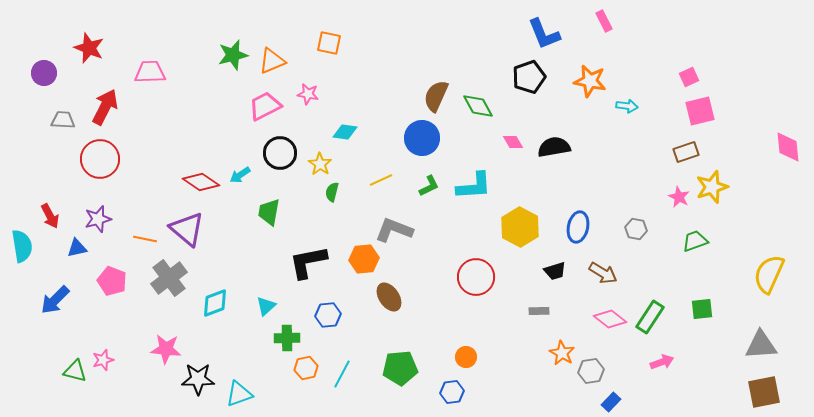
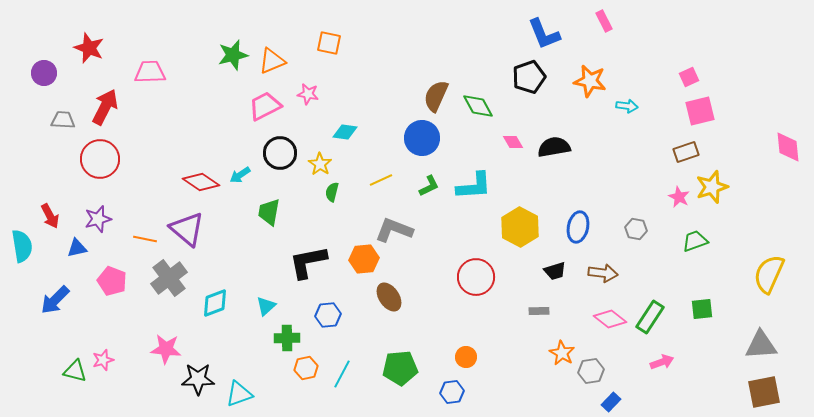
brown arrow at (603, 273): rotated 24 degrees counterclockwise
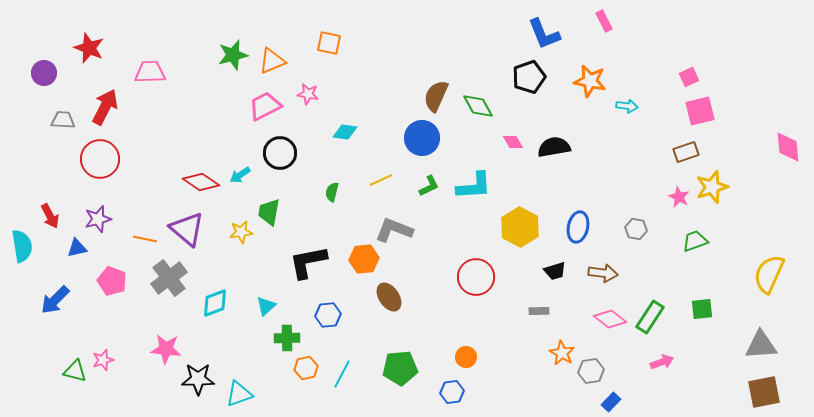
yellow star at (320, 164): moved 79 px left, 68 px down; rotated 30 degrees clockwise
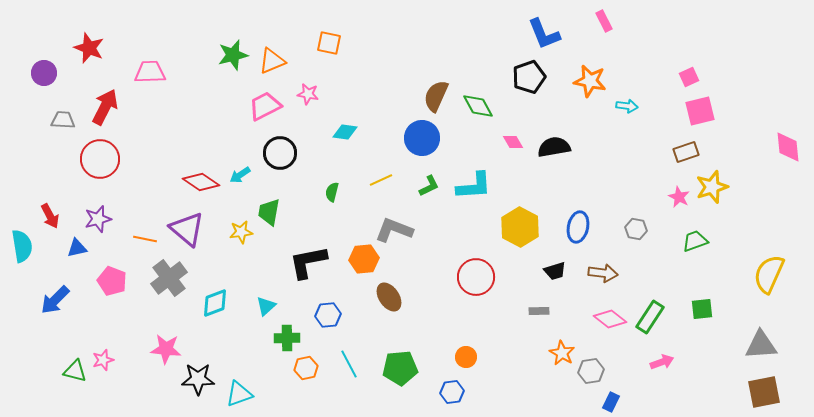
cyan line at (342, 374): moved 7 px right, 10 px up; rotated 56 degrees counterclockwise
blue rectangle at (611, 402): rotated 18 degrees counterclockwise
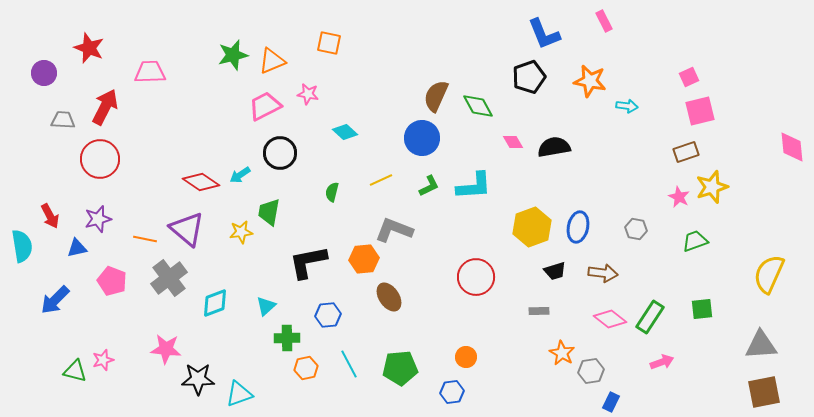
cyan diamond at (345, 132): rotated 35 degrees clockwise
pink diamond at (788, 147): moved 4 px right
yellow hexagon at (520, 227): moved 12 px right; rotated 12 degrees clockwise
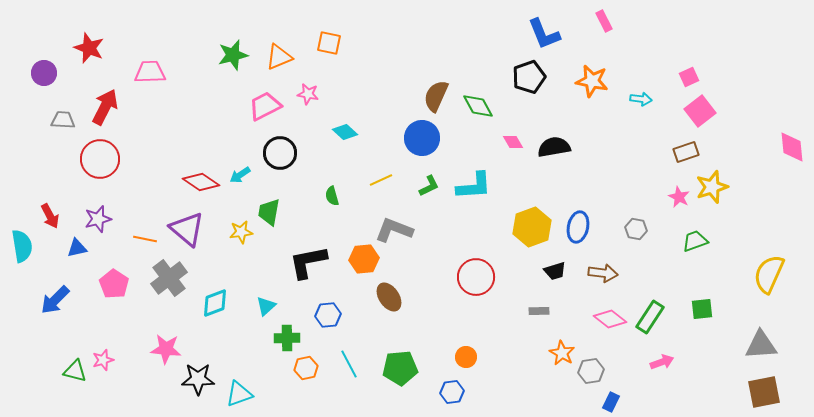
orange triangle at (272, 61): moved 7 px right, 4 px up
orange star at (590, 81): moved 2 px right
cyan arrow at (627, 106): moved 14 px right, 7 px up
pink square at (700, 111): rotated 24 degrees counterclockwise
green semicircle at (332, 192): moved 4 px down; rotated 30 degrees counterclockwise
pink pentagon at (112, 281): moved 2 px right, 3 px down; rotated 12 degrees clockwise
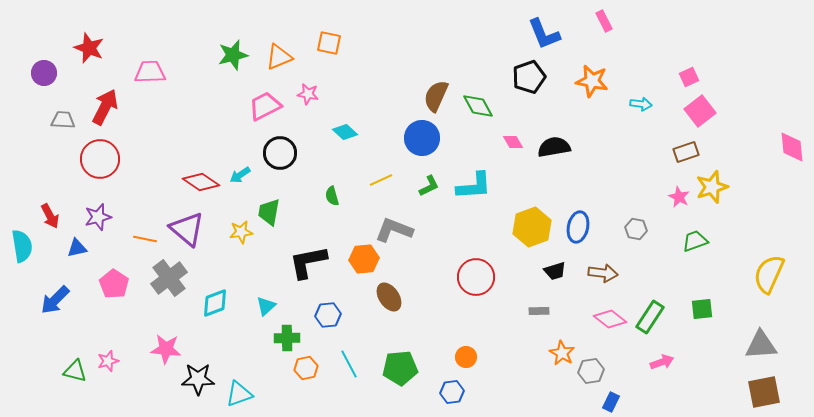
cyan arrow at (641, 99): moved 5 px down
purple star at (98, 219): moved 2 px up
pink star at (103, 360): moved 5 px right, 1 px down
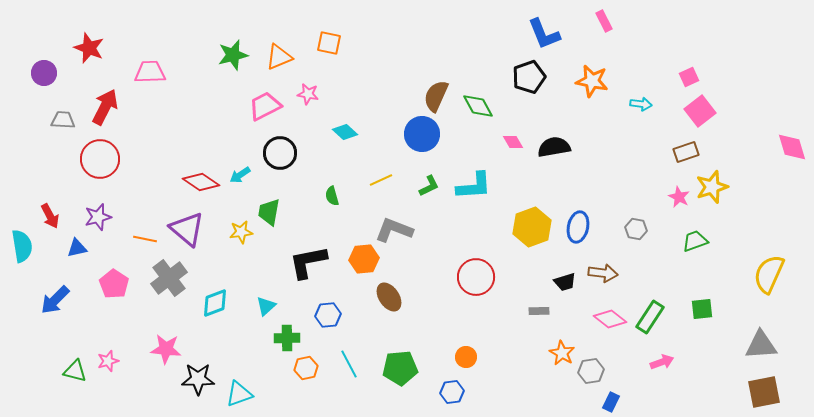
blue circle at (422, 138): moved 4 px up
pink diamond at (792, 147): rotated 12 degrees counterclockwise
black trapezoid at (555, 271): moved 10 px right, 11 px down
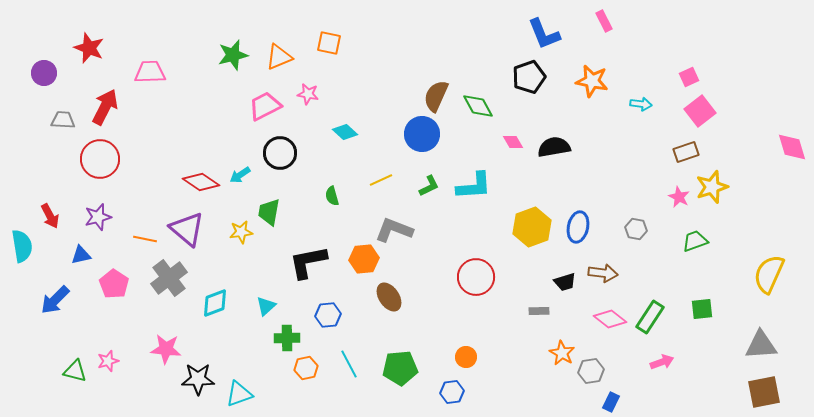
blue triangle at (77, 248): moved 4 px right, 7 px down
